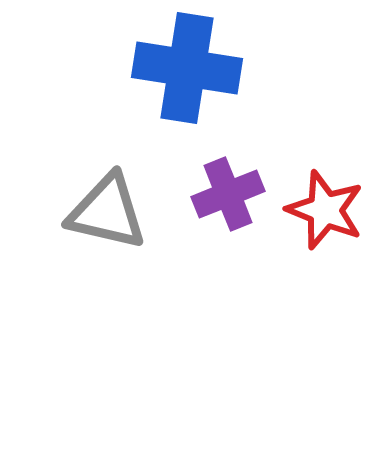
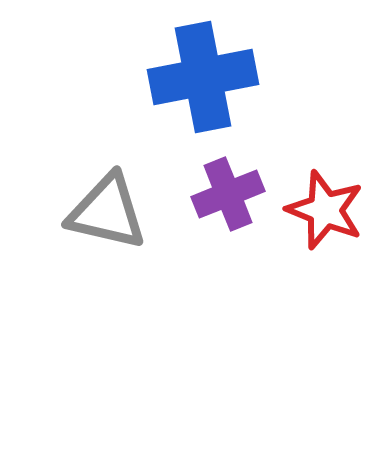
blue cross: moved 16 px right, 9 px down; rotated 20 degrees counterclockwise
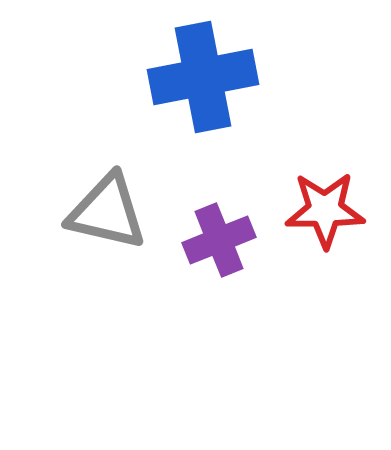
purple cross: moved 9 px left, 46 px down
red star: rotated 22 degrees counterclockwise
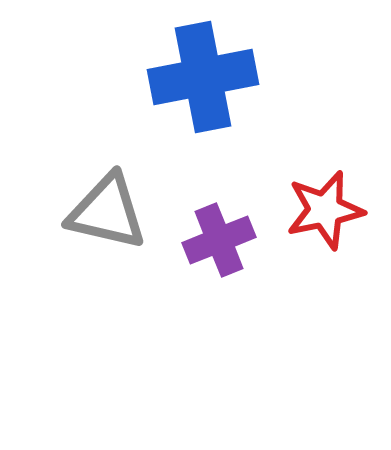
red star: rotated 12 degrees counterclockwise
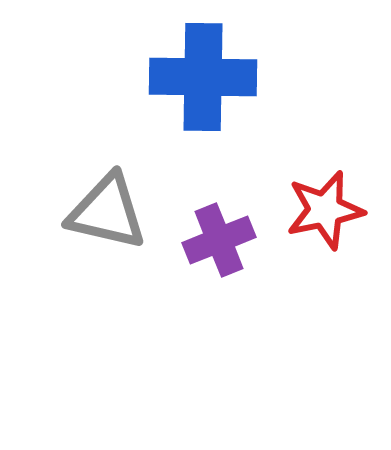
blue cross: rotated 12 degrees clockwise
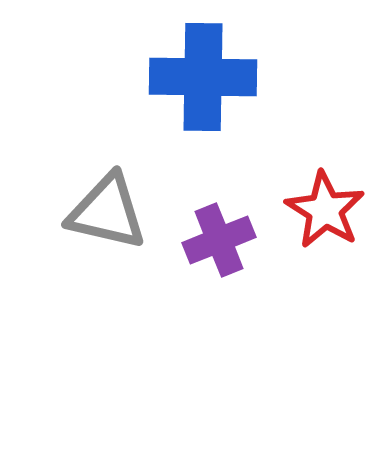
red star: rotated 28 degrees counterclockwise
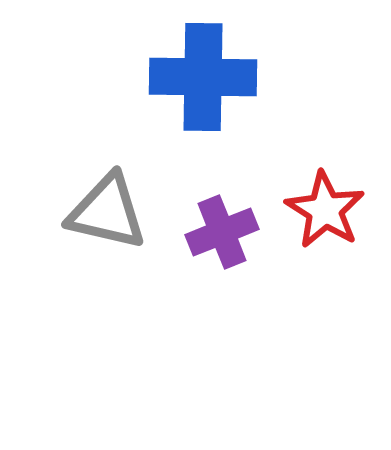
purple cross: moved 3 px right, 8 px up
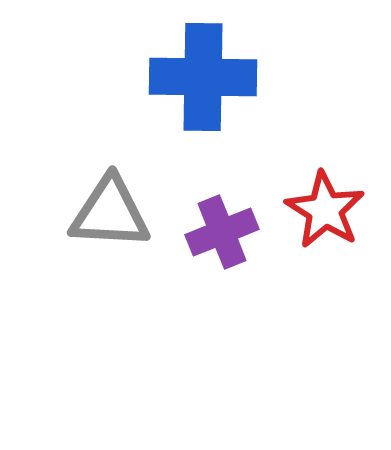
gray triangle: moved 3 px right, 1 px down; rotated 10 degrees counterclockwise
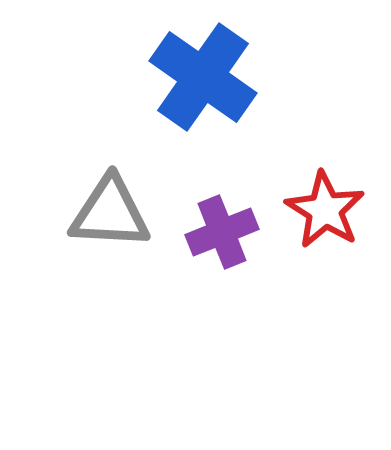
blue cross: rotated 34 degrees clockwise
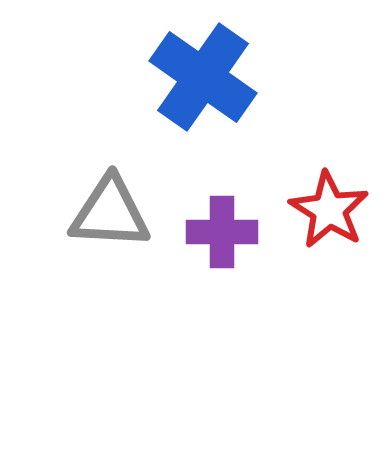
red star: moved 4 px right
purple cross: rotated 22 degrees clockwise
